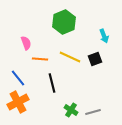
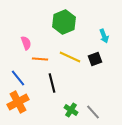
gray line: rotated 63 degrees clockwise
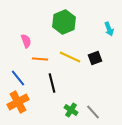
cyan arrow: moved 5 px right, 7 px up
pink semicircle: moved 2 px up
black square: moved 1 px up
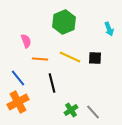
black square: rotated 24 degrees clockwise
green cross: rotated 24 degrees clockwise
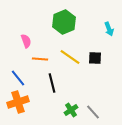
yellow line: rotated 10 degrees clockwise
orange cross: rotated 10 degrees clockwise
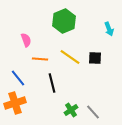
green hexagon: moved 1 px up
pink semicircle: moved 1 px up
orange cross: moved 3 px left, 1 px down
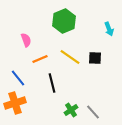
orange line: rotated 28 degrees counterclockwise
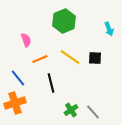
black line: moved 1 px left
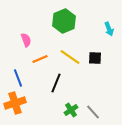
blue line: rotated 18 degrees clockwise
black line: moved 5 px right; rotated 36 degrees clockwise
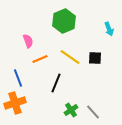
pink semicircle: moved 2 px right, 1 px down
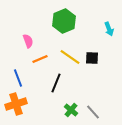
black square: moved 3 px left
orange cross: moved 1 px right, 1 px down
green cross: rotated 16 degrees counterclockwise
